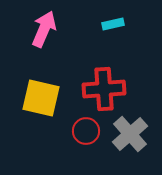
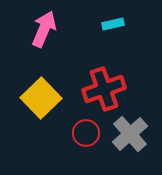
red cross: rotated 15 degrees counterclockwise
yellow square: rotated 33 degrees clockwise
red circle: moved 2 px down
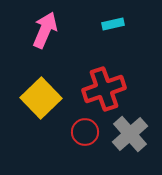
pink arrow: moved 1 px right, 1 px down
red circle: moved 1 px left, 1 px up
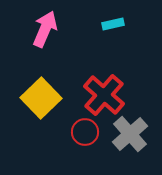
pink arrow: moved 1 px up
red cross: moved 6 px down; rotated 30 degrees counterclockwise
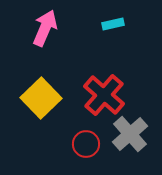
pink arrow: moved 1 px up
red circle: moved 1 px right, 12 px down
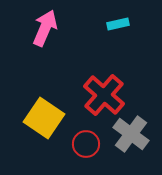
cyan rectangle: moved 5 px right
yellow square: moved 3 px right, 20 px down; rotated 12 degrees counterclockwise
gray cross: moved 1 px right; rotated 12 degrees counterclockwise
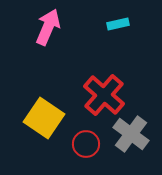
pink arrow: moved 3 px right, 1 px up
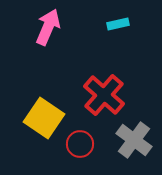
gray cross: moved 3 px right, 6 px down
red circle: moved 6 px left
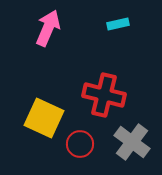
pink arrow: moved 1 px down
red cross: rotated 27 degrees counterclockwise
yellow square: rotated 9 degrees counterclockwise
gray cross: moved 2 px left, 2 px down
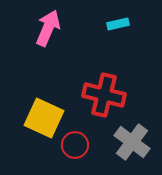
red circle: moved 5 px left, 1 px down
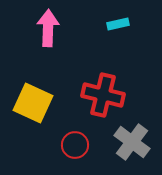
pink arrow: rotated 21 degrees counterclockwise
red cross: moved 1 px left
yellow square: moved 11 px left, 15 px up
